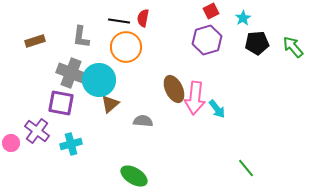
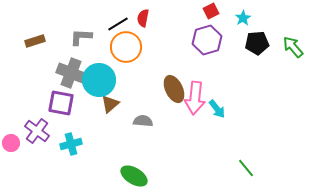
black line: moved 1 px left, 3 px down; rotated 40 degrees counterclockwise
gray L-shape: rotated 85 degrees clockwise
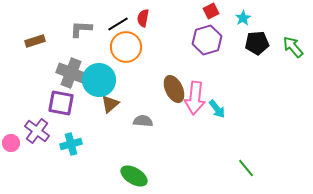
gray L-shape: moved 8 px up
